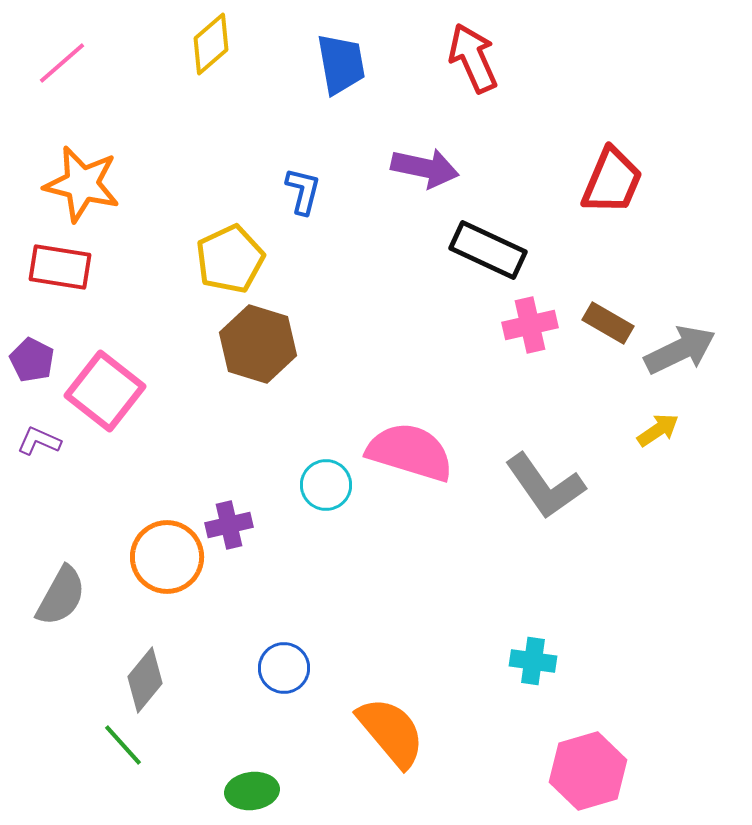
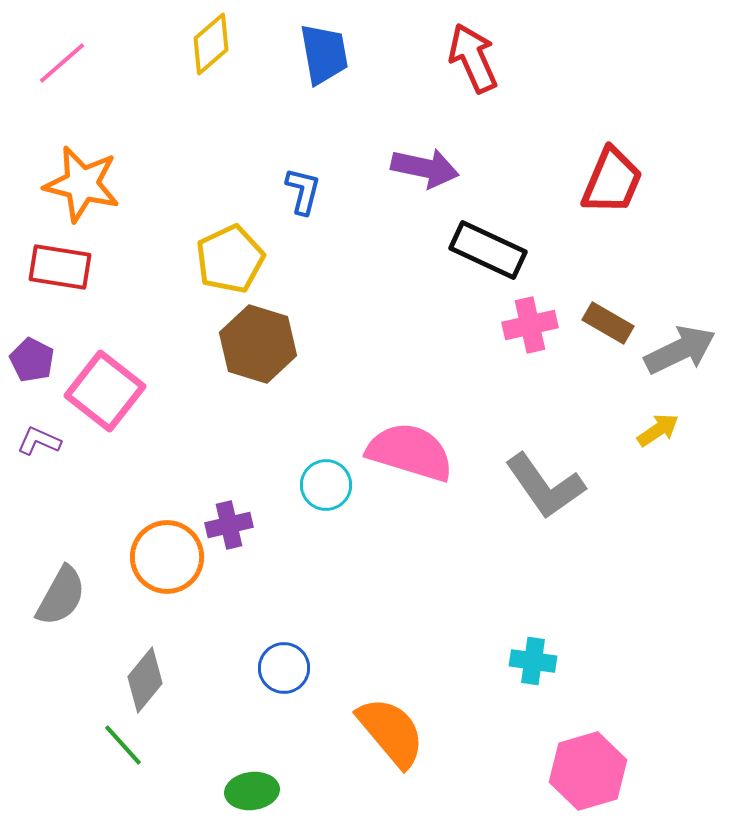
blue trapezoid: moved 17 px left, 10 px up
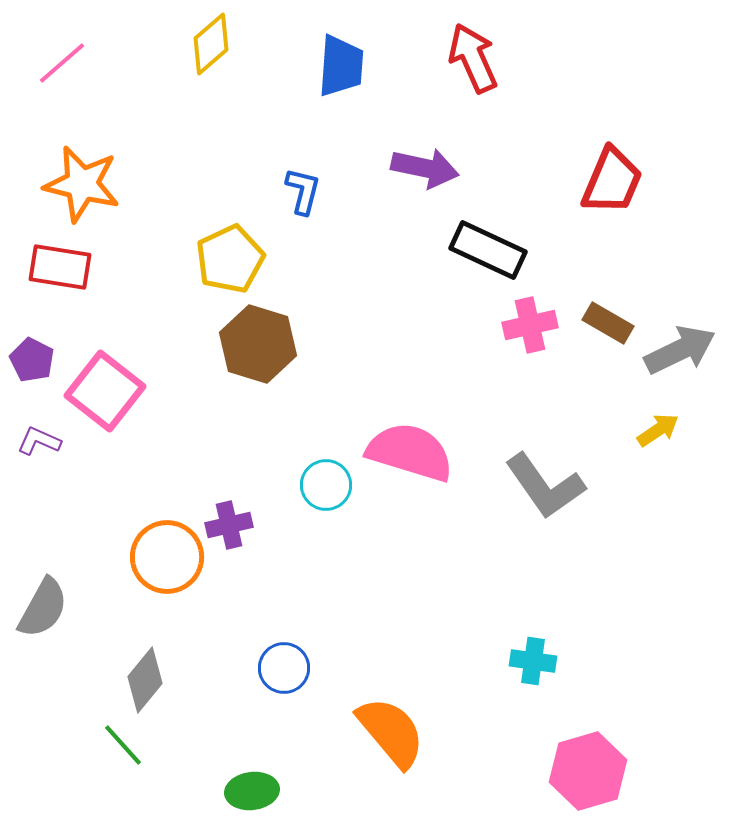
blue trapezoid: moved 17 px right, 12 px down; rotated 14 degrees clockwise
gray semicircle: moved 18 px left, 12 px down
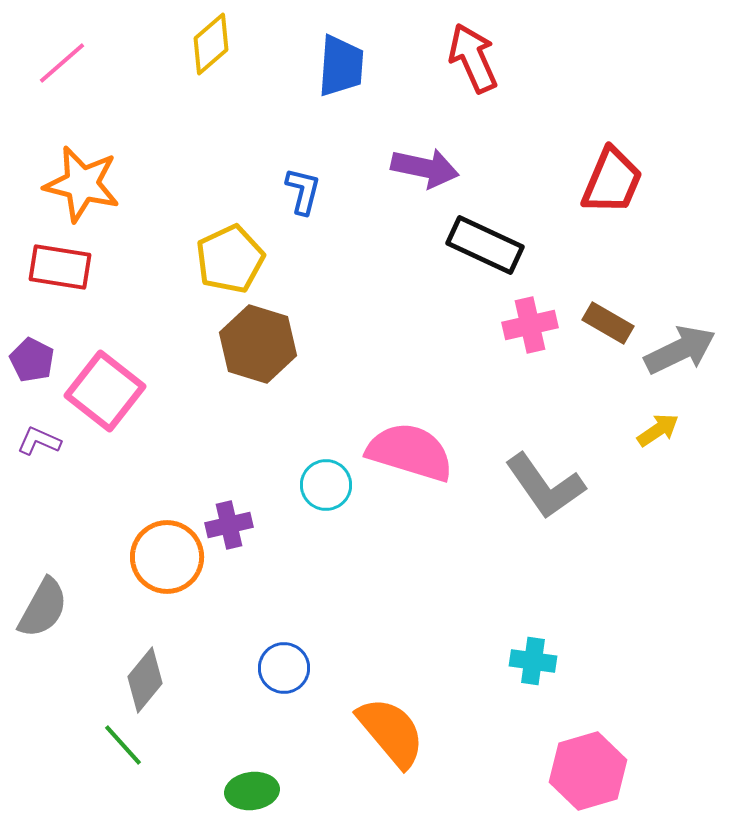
black rectangle: moved 3 px left, 5 px up
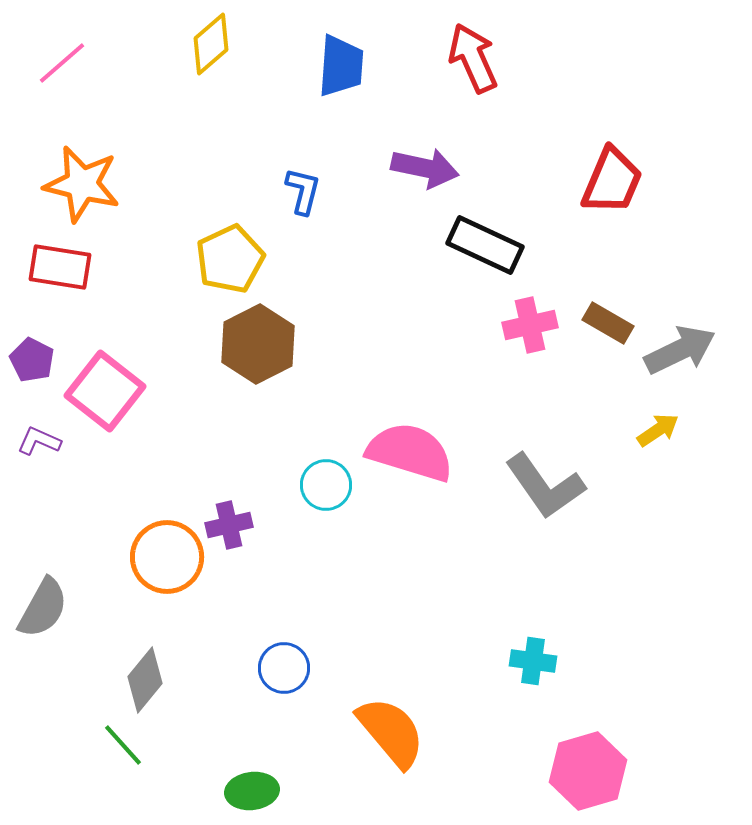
brown hexagon: rotated 16 degrees clockwise
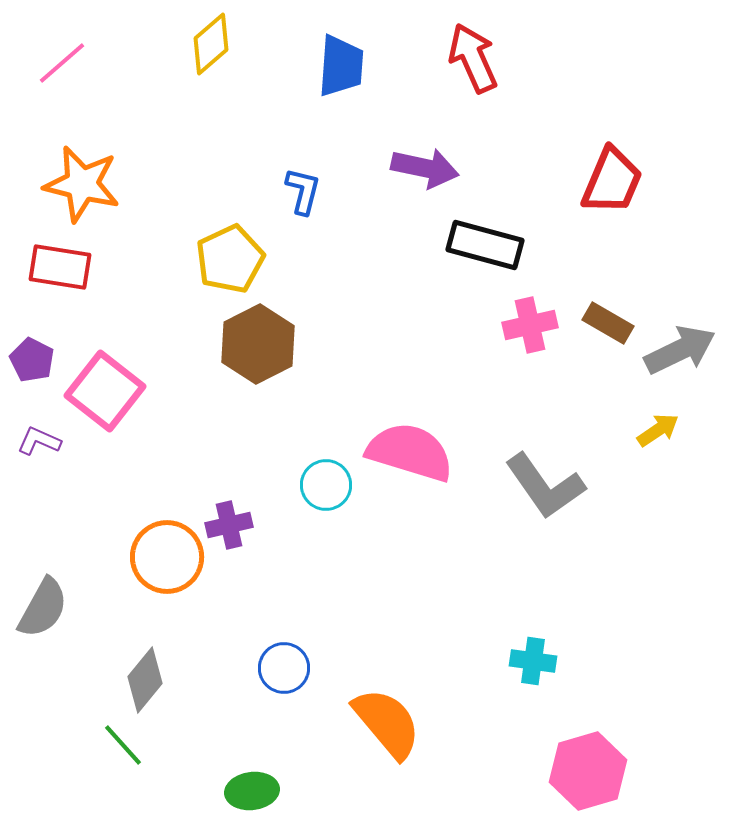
black rectangle: rotated 10 degrees counterclockwise
orange semicircle: moved 4 px left, 9 px up
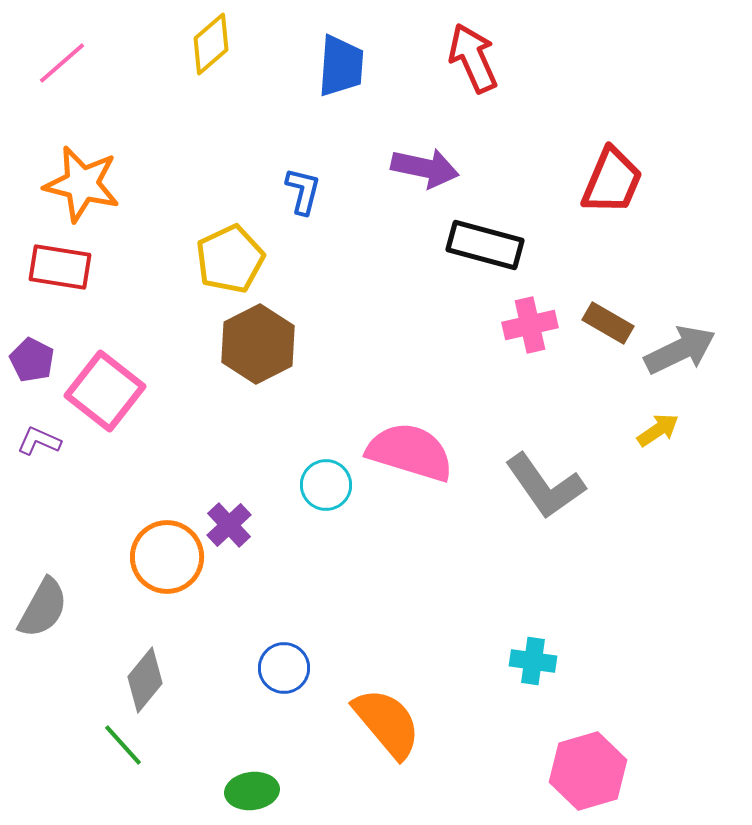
purple cross: rotated 30 degrees counterclockwise
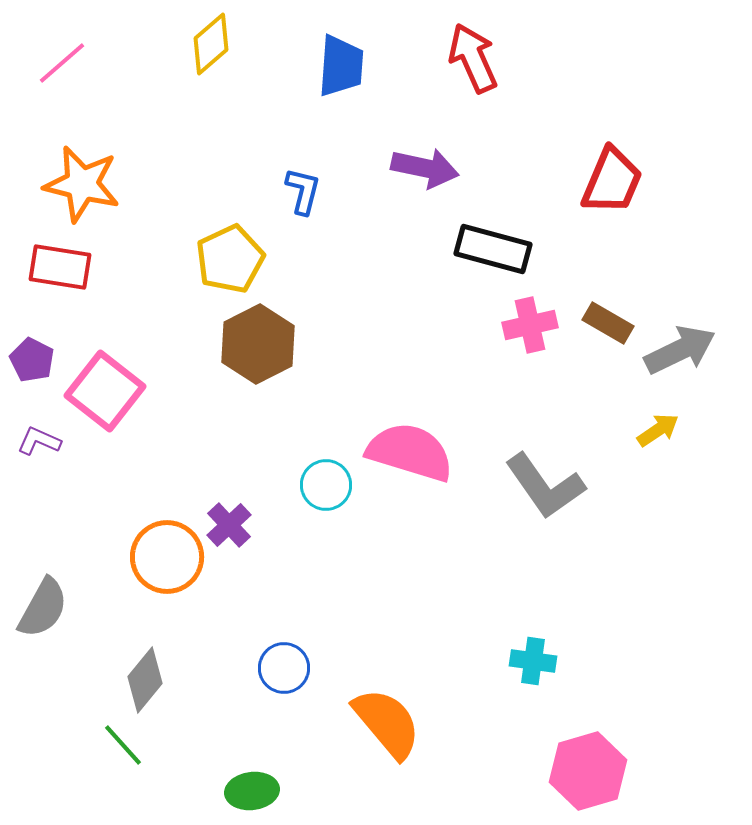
black rectangle: moved 8 px right, 4 px down
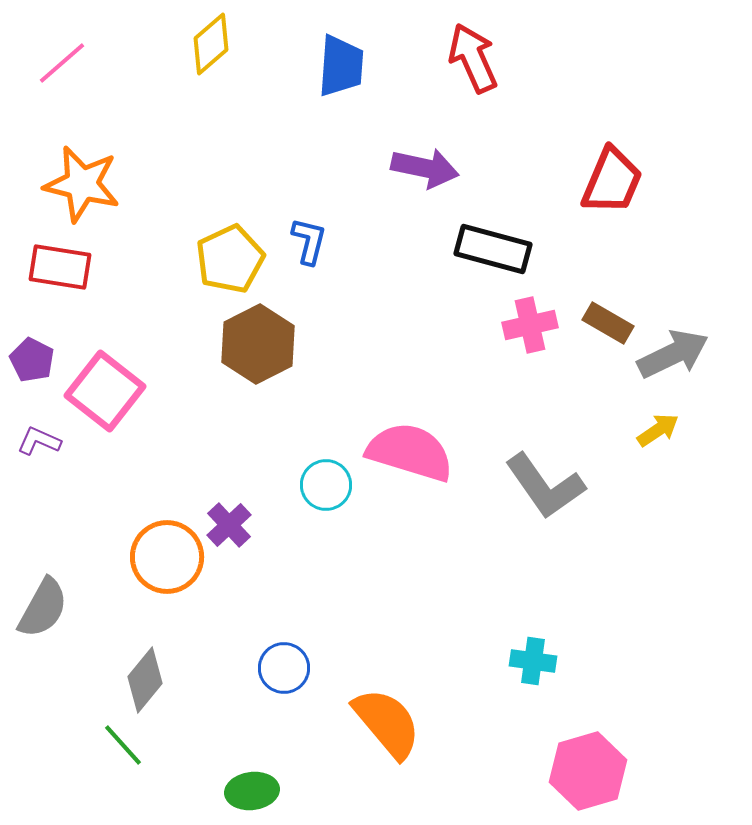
blue L-shape: moved 6 px right, 50 px down
gray arrow: moved 7 px left, 4 px down
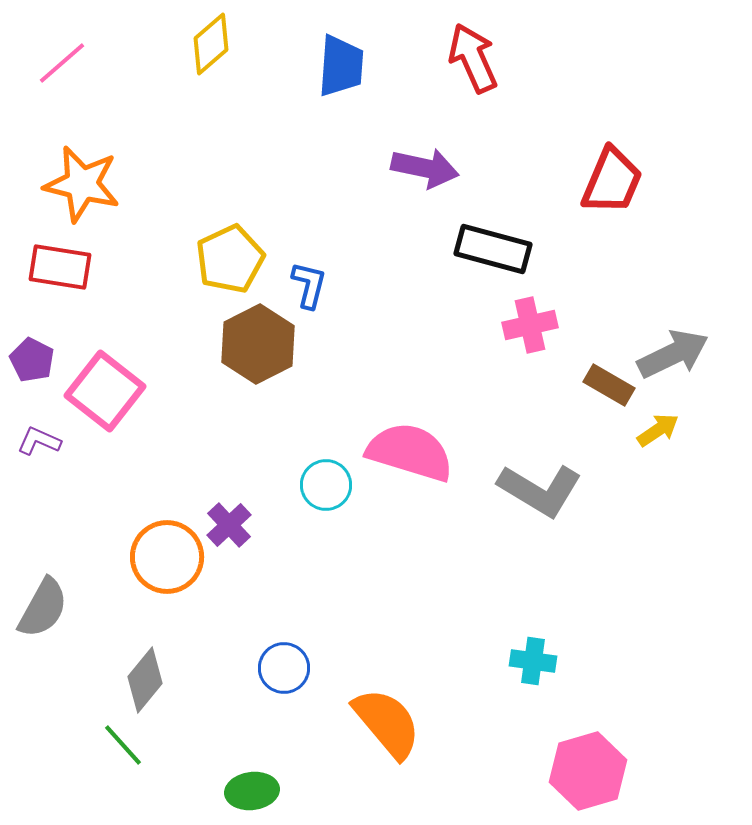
blue L-shape: moved 44 px down
brown rectangle: moved 1 px right, 62 px down
gray L-shape: moved 5 px left, 4 px down; rotated 24 degrees counterclockwise
